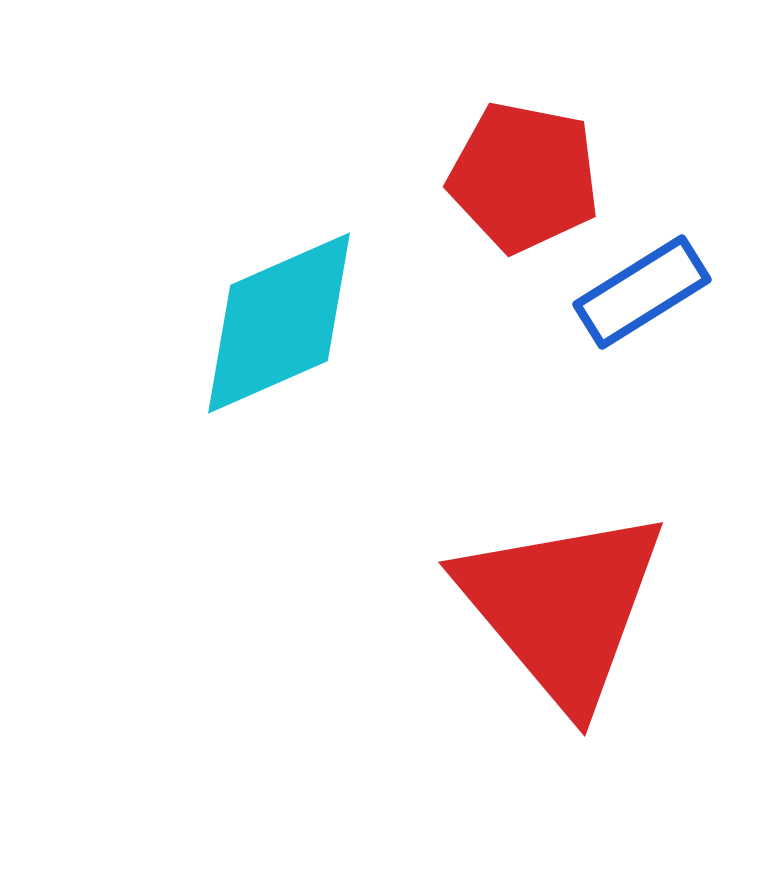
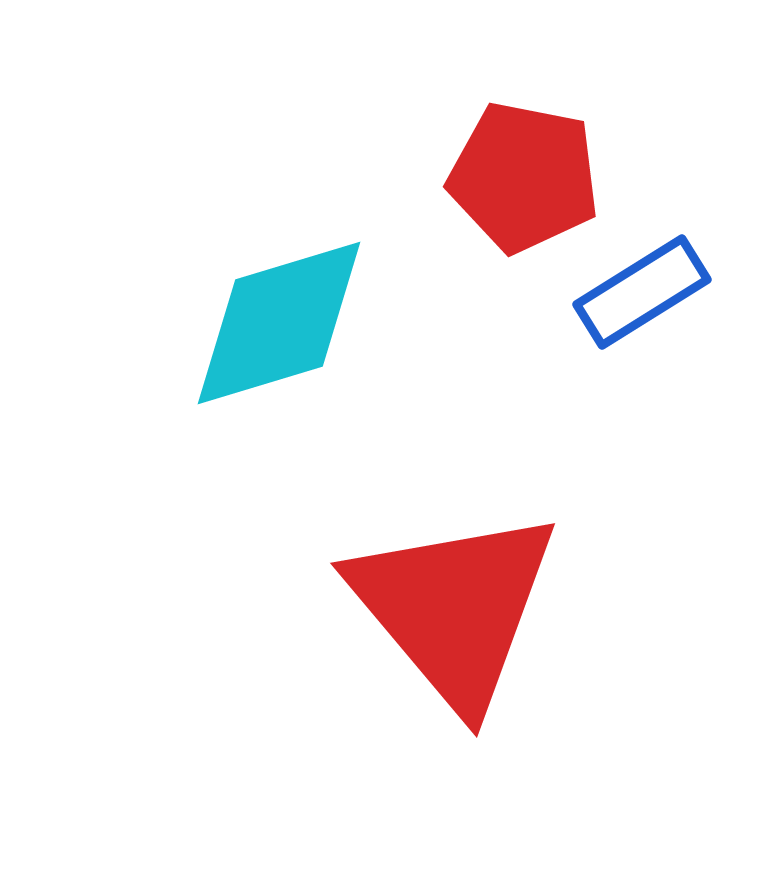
cyan diamond: rotated 7 degrees clockwise
red triangle: moved 108 px left, 1 px down
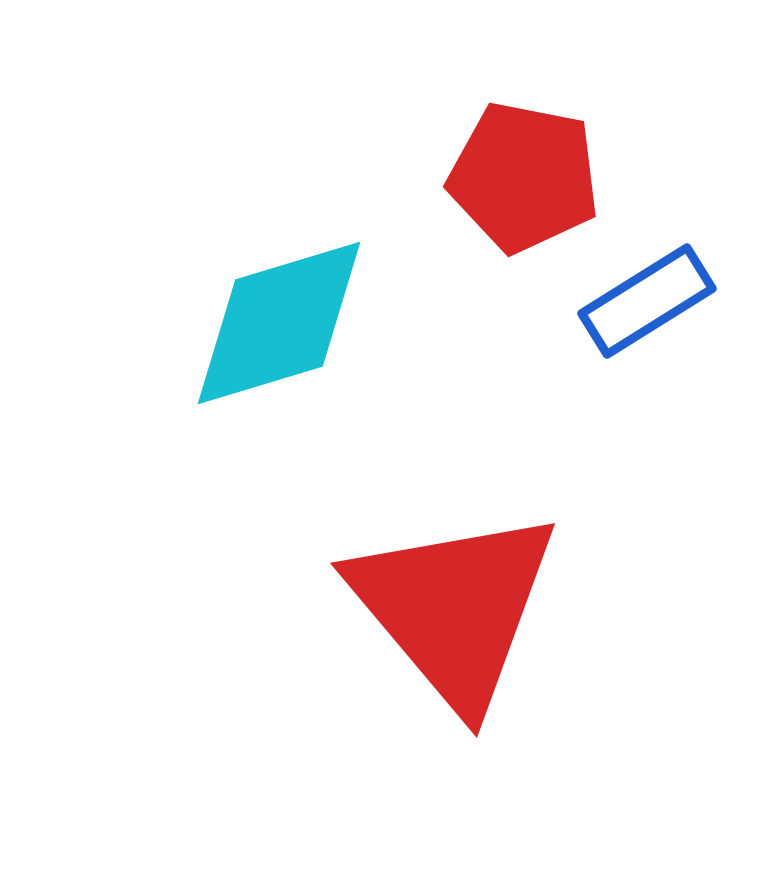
blue rectangle: moved 5 px right, 9 px down
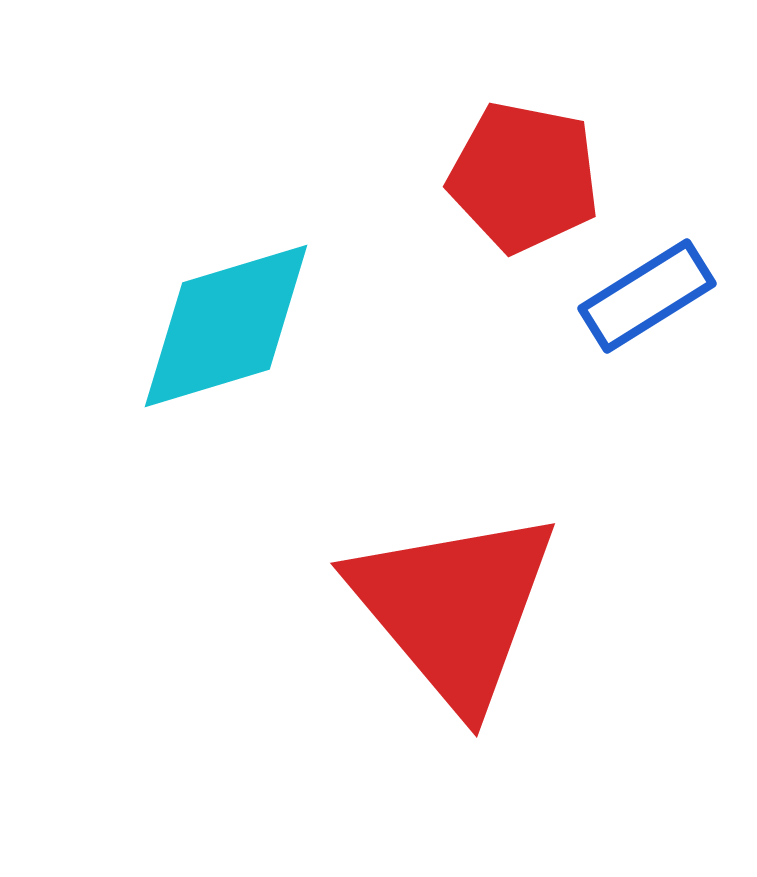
blue rectangle: moved 5 px up
cyan diamond: moved 53 px left, 3 px down
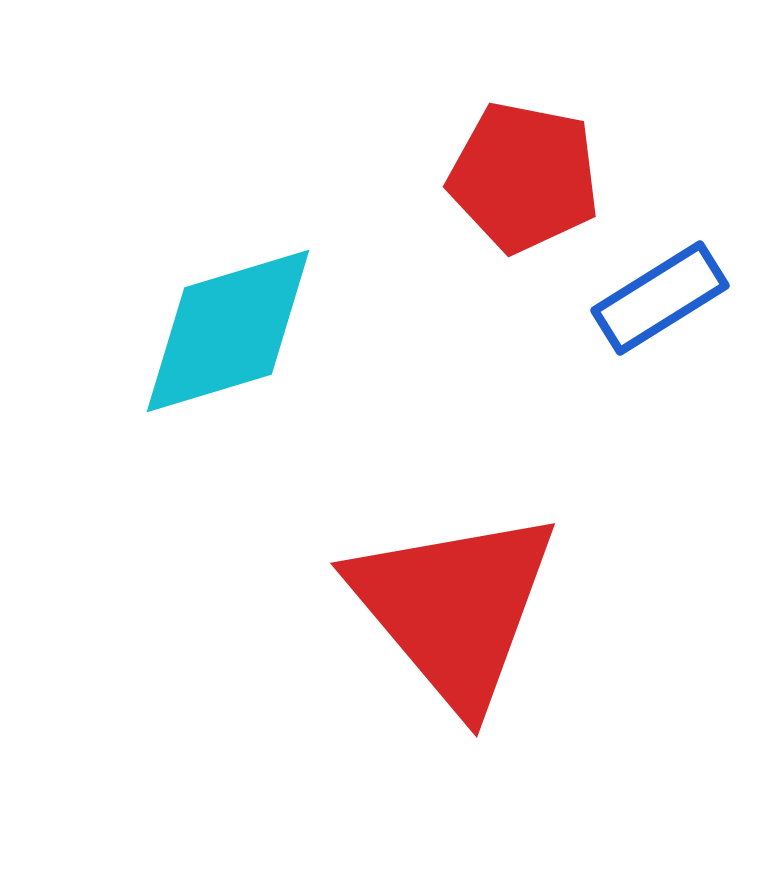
blue rectangle: moved 13 px right, 2 px down
cyan diamond: moved 2 px right, 5 px down
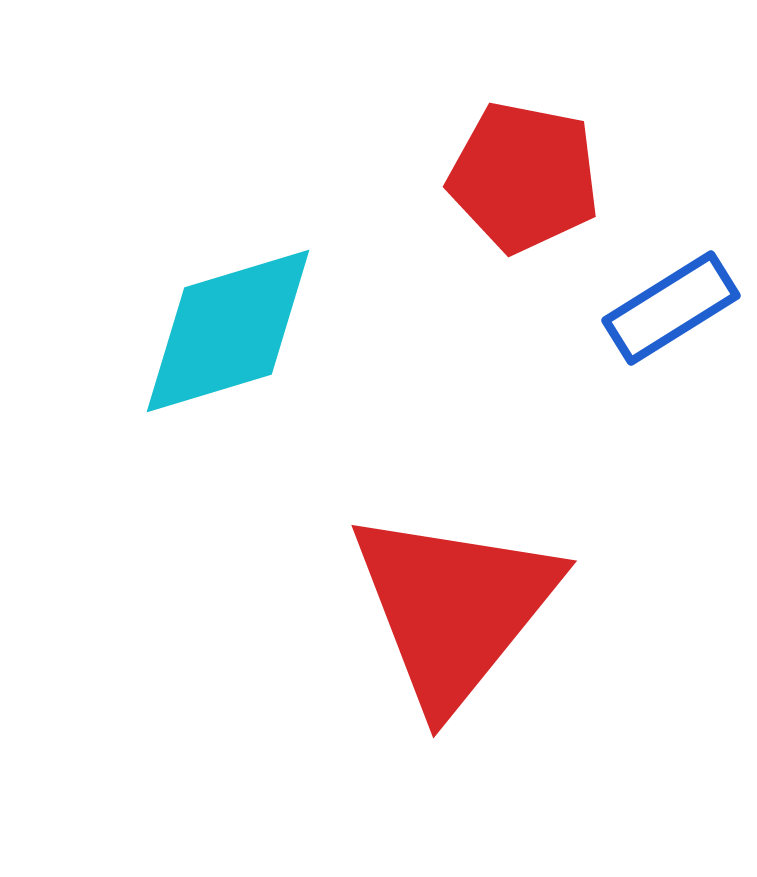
blue rectangle: moved 11 px right, 10 px down
red triangle: rotated 19 degrees clockwise
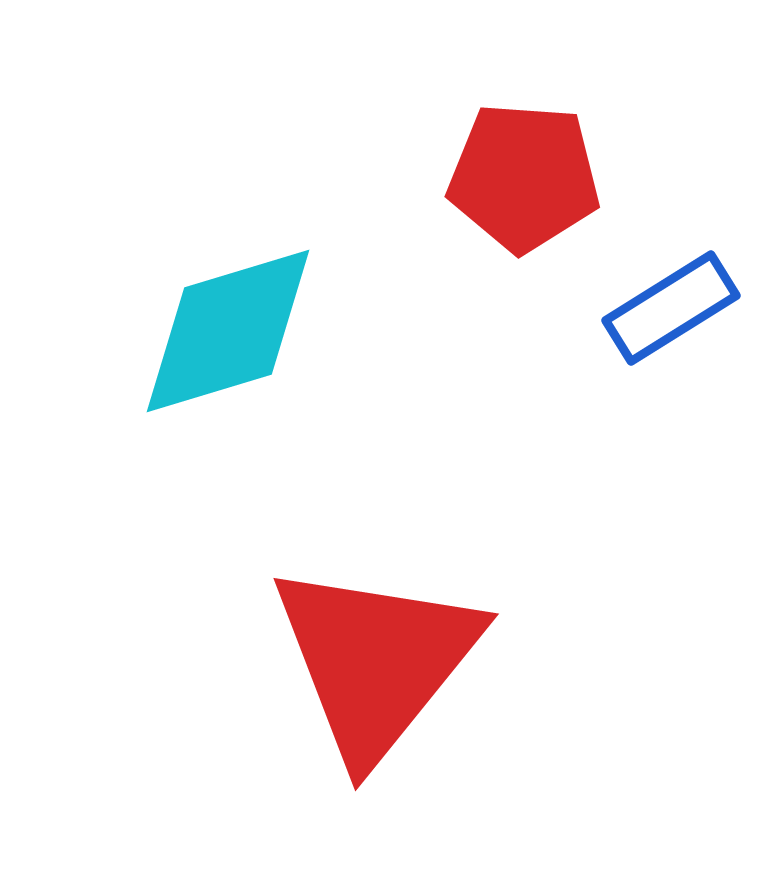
red pentagon: rotated 7 degrees counterclockwise
red triangle: moved 78 px left, 53 px down
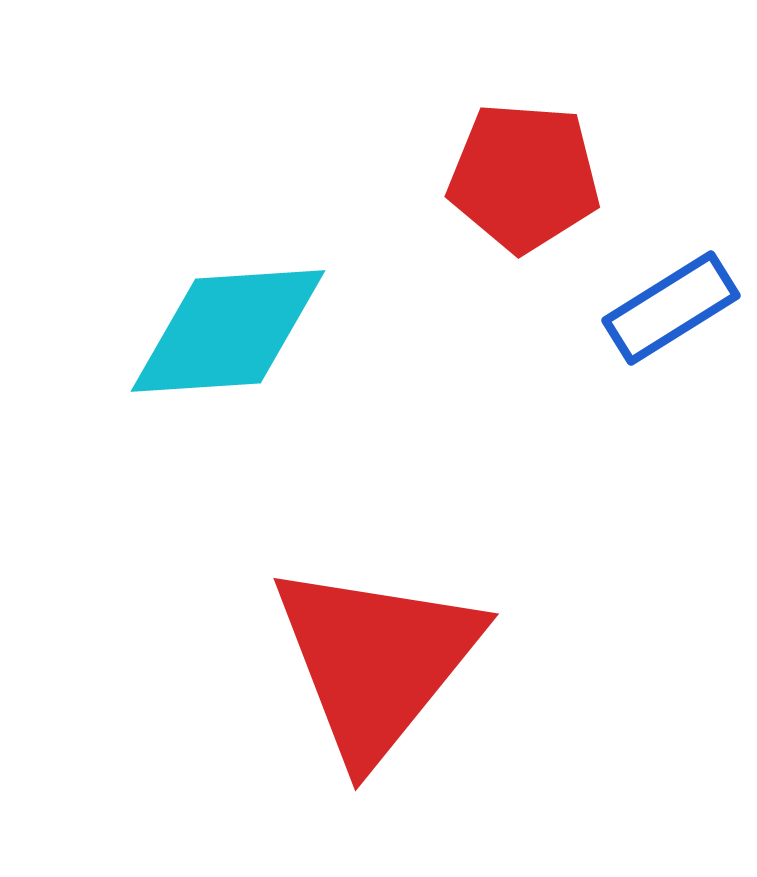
cyan diamond: rotated 13 degrees clockwise
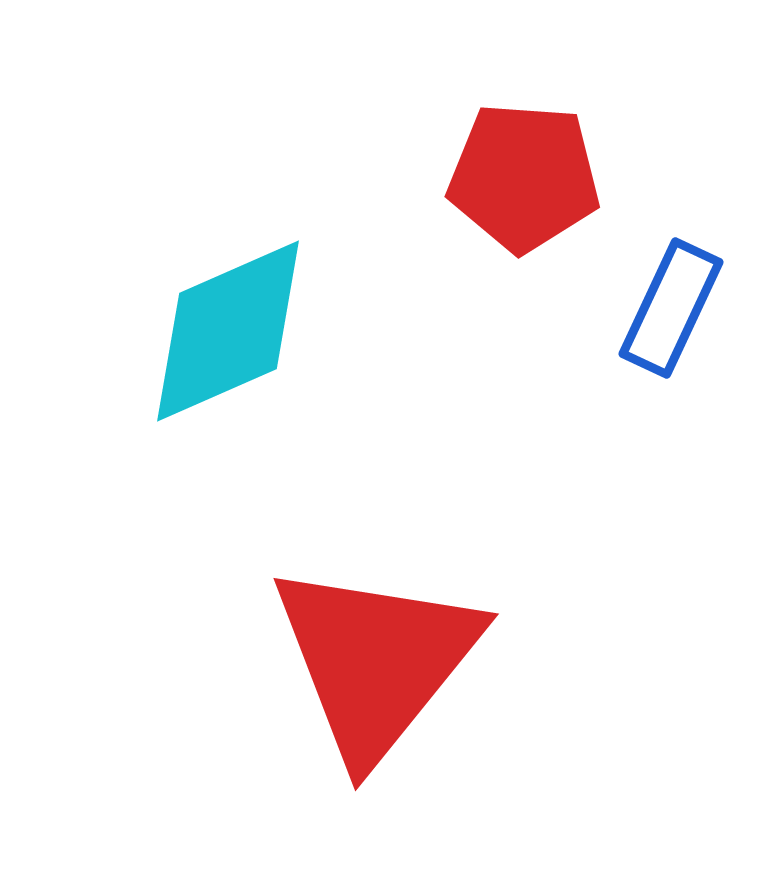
blue rectangle: rotated 33 degrees counterclockwise
cyan diamond: rotated 20 degrees counterclockwise
